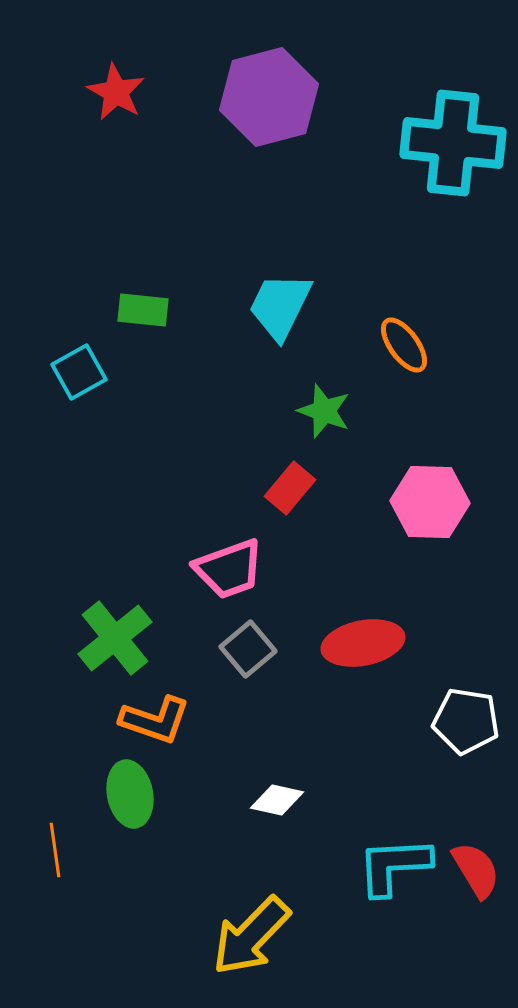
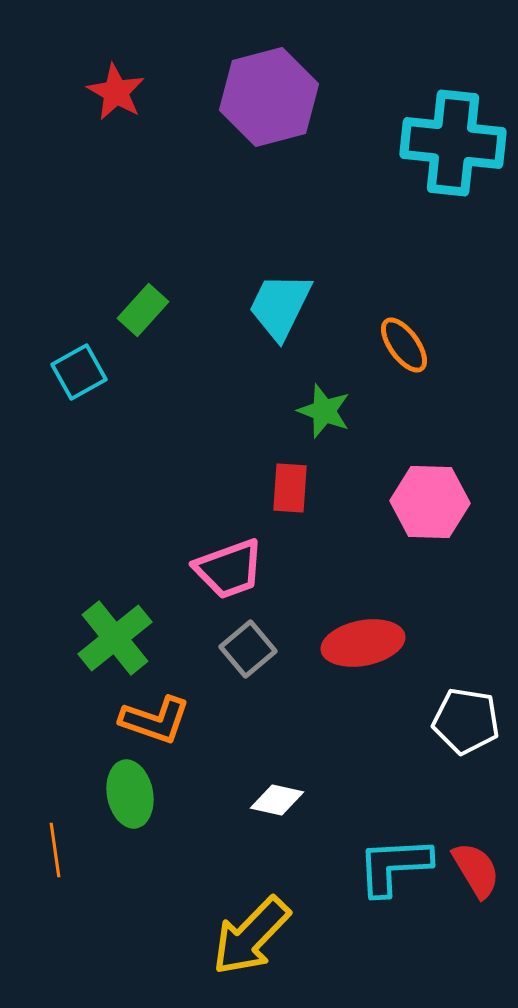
green rectangle: rotated 54 degrees counterclockwise
red rectangle: rotated 36 degrees counterclockwise
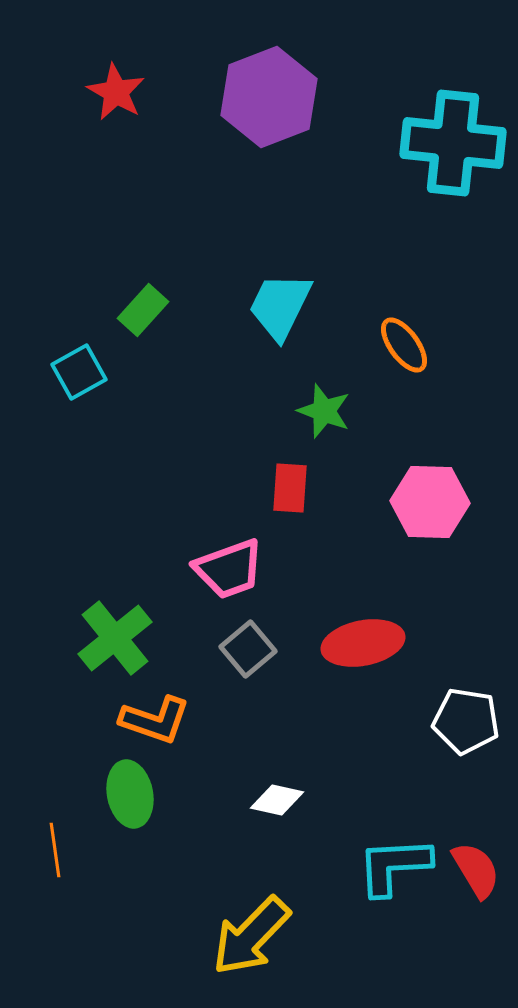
purple hexagon: rotated 6 degrees counterclockwise
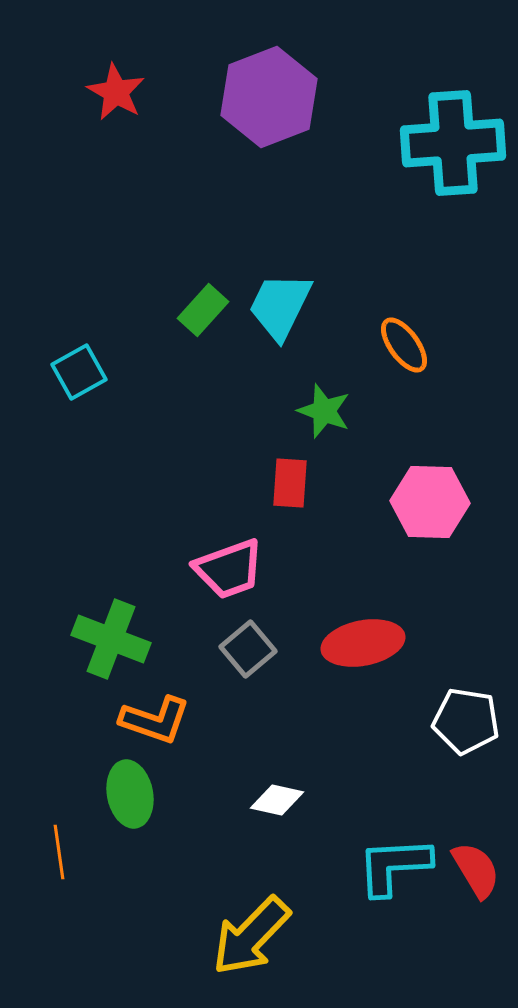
cyan cross: rotated 10 degrees counterclockwise
green rectangle: moved 60 px right
red rectangle: moved 5 px up
green cross: moved 4 px left, 1 px down; rotated 30 degrees counterclockwise
orange line: moved 4 px right, 2 px down
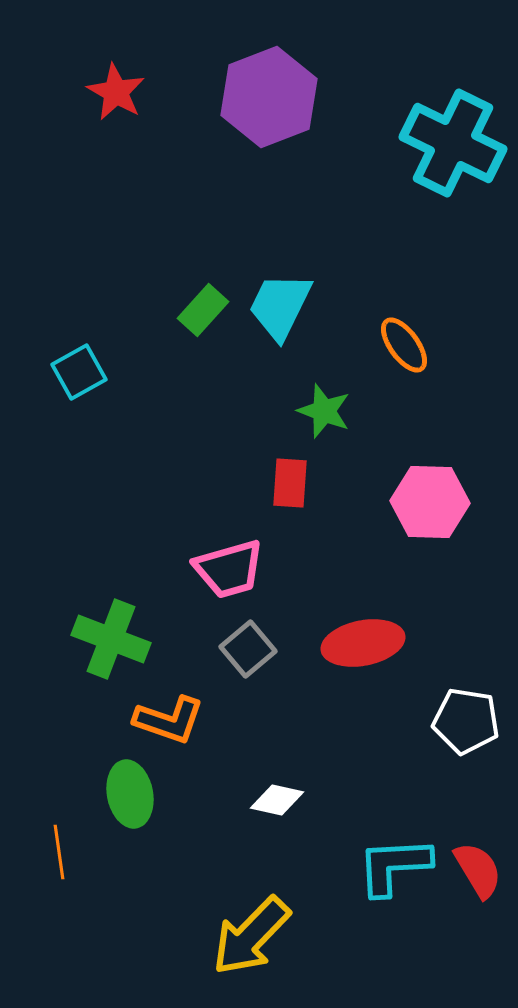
cyan cross: rotated 30 degrees clockwise
pink trapezoid: rotated 4 degrees clockwise
orange L-shape: moved 14 px right
red semicircle: moved 2 px right
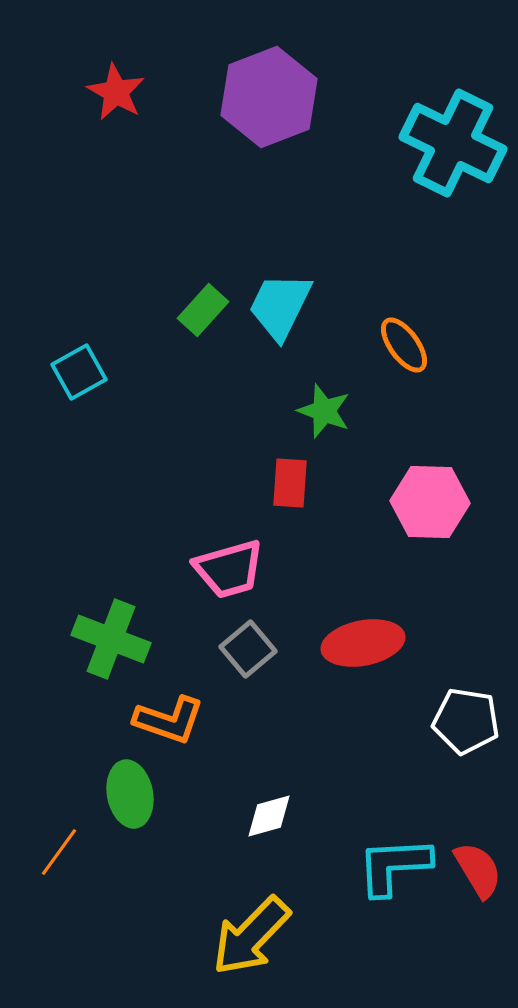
white diamond: moved 8 px left, 16 px down; rotated 28 degrees counterclockwise
orange line: rotated 44 degrees clockwise
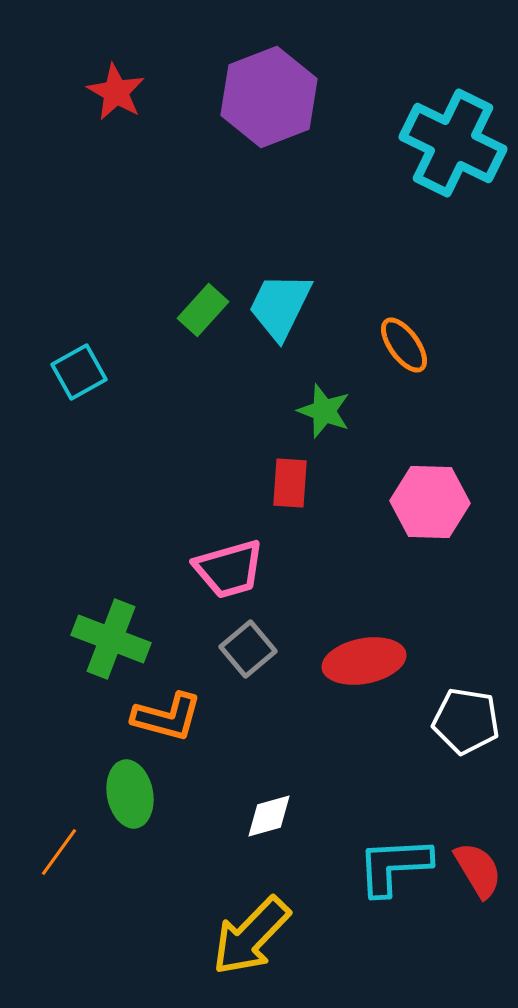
red ellipse: moved 1 px right, 18 px down
orange L-shape: moved 2 px left, 3 px up; rotated 4 degrees counterclockwise
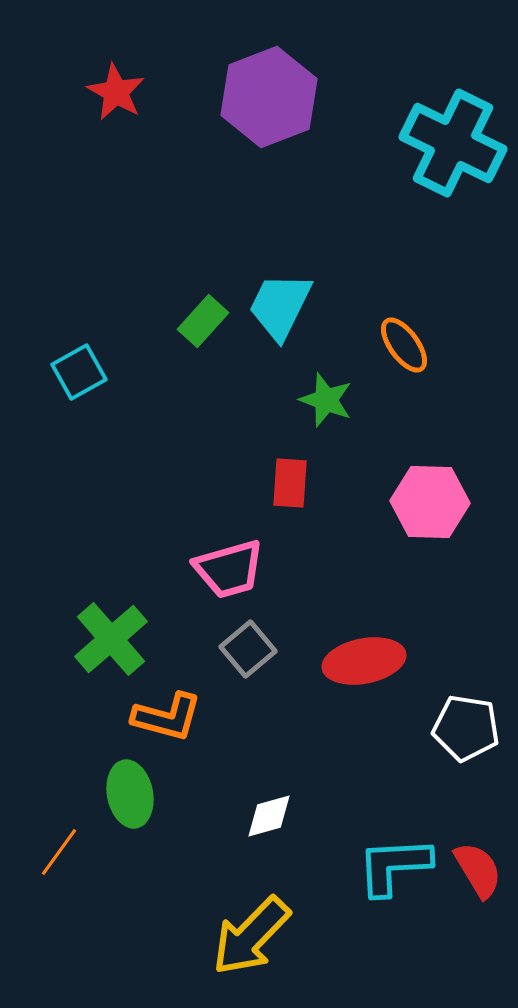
green rectangle: moved 11 px down
green star: moved 2 px right, 11 px up
green cross: rotated 28 degrees clockwise
white pentagon: moved 7 px down
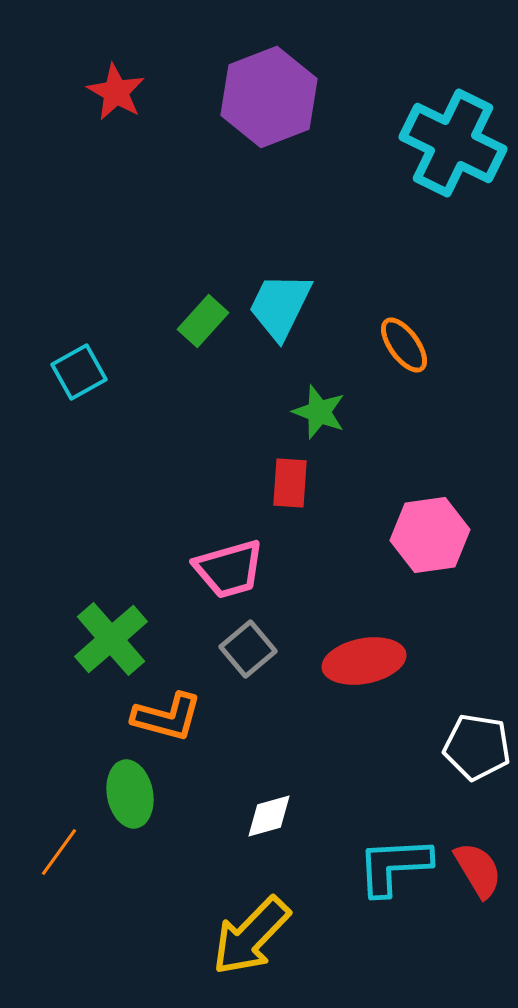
green star: moved 7 px left, 12 px down
pink hexagon: moved 33 px down; rotated 10 degrees counterclockwise
white pentagon: moved 11 px right, 19 px down
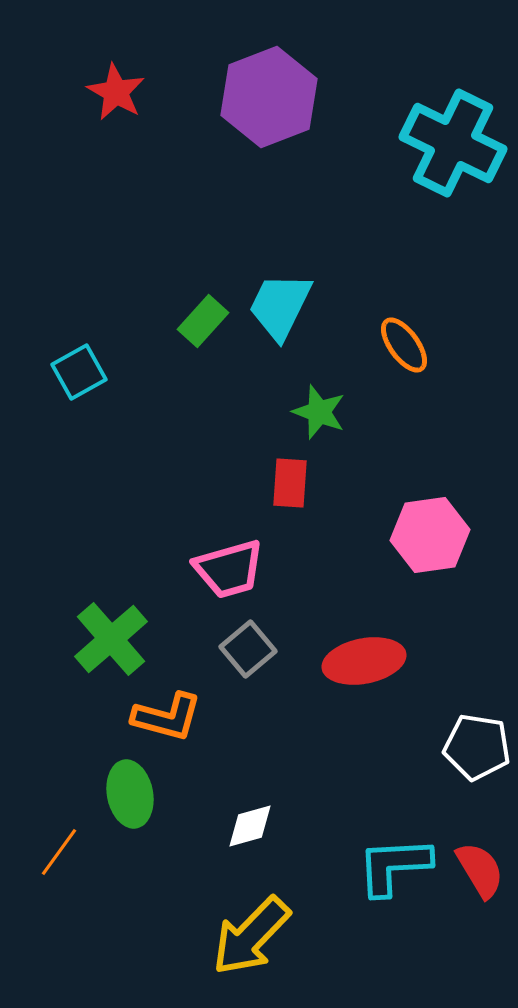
white diamond: moved 19 px left, 10 px down
red semicircle: moved 2 px right
